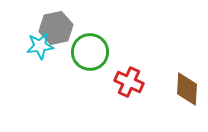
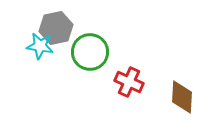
cyan star: rotated 16 degrees clockwise
brown diamond: moved 5 px left, 8 px down
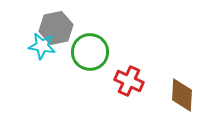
cyan star: moved 2 px right
red cross: moved 1 px up
brown diamond: moved 2 px up
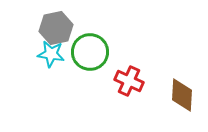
cyan star: moved 9 px right, 8 px down
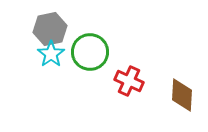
gray hexagon: moved 6 px left, 1 px down
cyan star: rotated 28 degrees clockwise
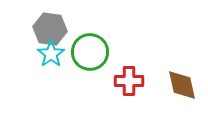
gray hexagon: rotated 20 degrees clockwise
red cross: rotated 24 degrees counterclockwise
brown diamond: moved 10 px up; rotated 16 degrees counterclockwise
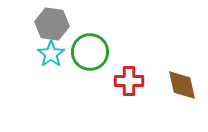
gray hexagon: moved 2 px right, 5 px up
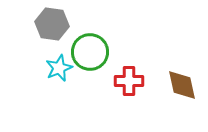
cyan star: moved 8 px right, 14 px down; rotated 12 degrees clockwise
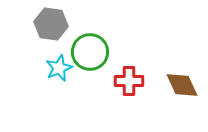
gray hexagon: moved 1 px left
brown diamond: rotated 12 degrees counterclockwise
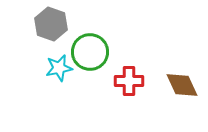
gray hexagon: rotated 12 degrees clockwise
cyan star: rotated 12 degrees clockwise
